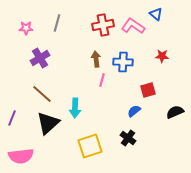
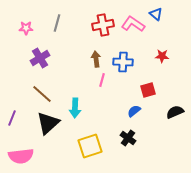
pink L-shape: moved 2 px up
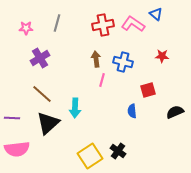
blue cross: rotated 12 degrees clockwise
blue semicircle: moved 2 px left; rotated 56 degrees counterclockwise
purple line: rotated 70 degrees clockwise
black cross: moved 10 px left, 13 px down
yellow square: moved 10 px down; rotated 15 degrees counterclockwise
pink semicircle: moved 4 px left, 7 px up
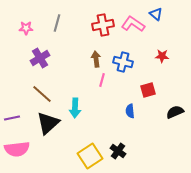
blue semicircle: moved 2 px left
purple line: rotated 14 degrees counterclockwise
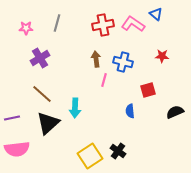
pink line: moved 2 px right
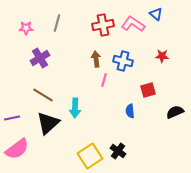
blue cross: moved 1 px up
brown line: moved 1 px right, 1 px down; rotated 10 degrees counterclockwise
pink semicircle: rotated 30 degrees counterclockwise
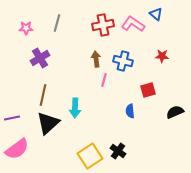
brown line: rotated 70 degrees clockwise
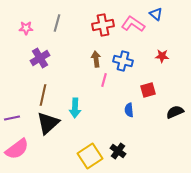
blue semicircle: moved 1 px left, 1 px up
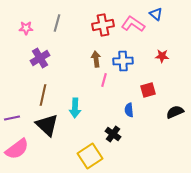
blue cross: rotated 18 degrees counterclockwise
black triangle: moved 1 px left, 2 px down; rotated 35 degrees counterclockwise
black cross: moved 5 px left, 17 px up
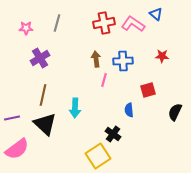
red cross: moved 1 px right, 2 px up
black semicircle: rotated 42 degrees counterclockwise
black triangle: moved 2 px left, 1 px up
yellow square: moved 8 px right
